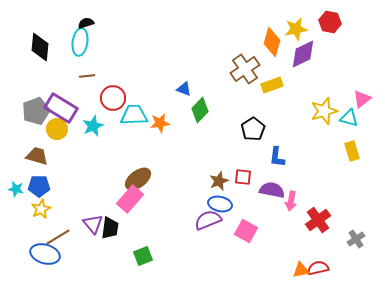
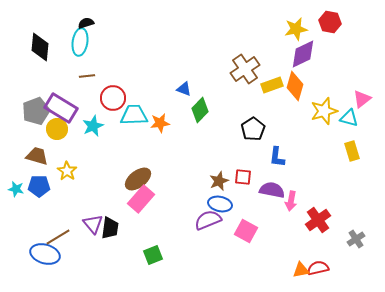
orange diamond at (272, 42): moved 23 px right, 44 px down
pink rectangle at (130, 199): moved 11 px right
yellow star at (41, 209): moved 26 px right, 38 px up; rotated 12 degrees counterclockwise
green square at (143, 256): moved 10 px right, 1 px up
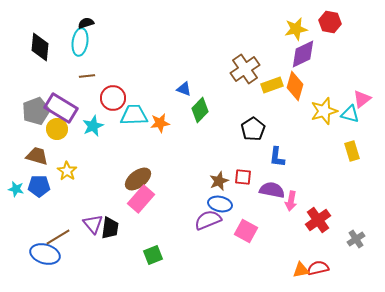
cyan triangle at (349, 118): moved 1 px right, 4 px up
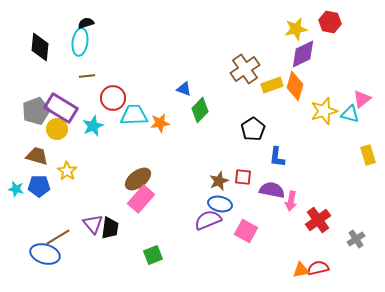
yellow rectangle at (352, 151): moved 16 px right, 4 px down
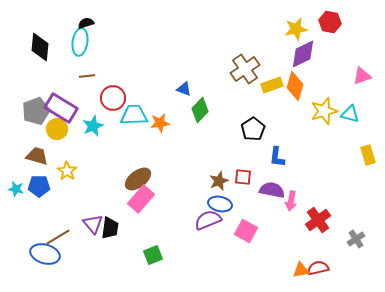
pink triangle at (362, 99): moved 23 px up; rotated 18 degrees clockwise
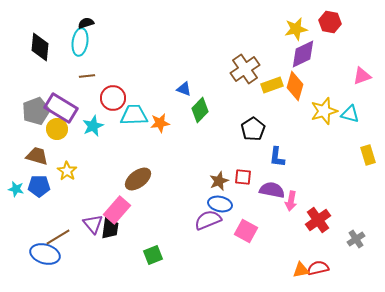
pink rectangle at (141, 199): moved 24 px left, 11 px down
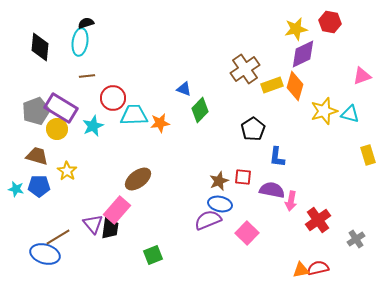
pink square at (246, 231): moved 1 px right, 2 px down; rotated 15 degrees clockwise
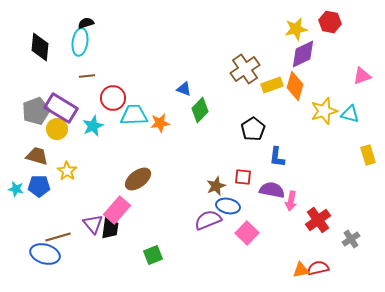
brown star at (219, 181): moved 3 px left, 5 px down
blue ellipse at (220, 204): moved 8 px right, 2 px down
brown line at (58, 237): rotated 15 degrees clockwise
gray cross at (356, 239): moved 5 px left
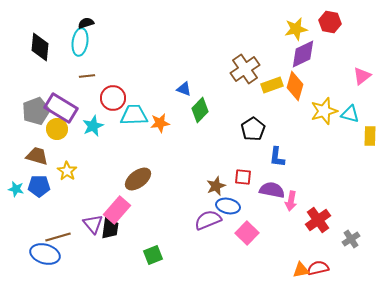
pink triangle at (362, 76): rotated 18 degrees counterclockwise
yellow rectangle at (368, 155): moved 2 px right, 19 px up; rotated 18 degrees clockwise
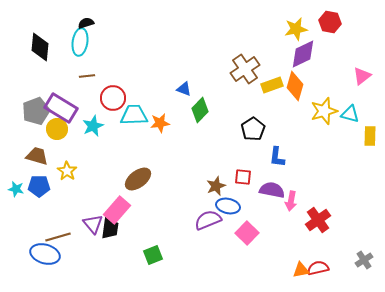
gray cross at (351, 239): moved 13 px right, 21 px down
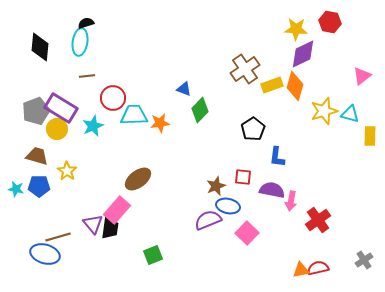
yellow star at (296, 29): rotated 15 degrees clockwise
